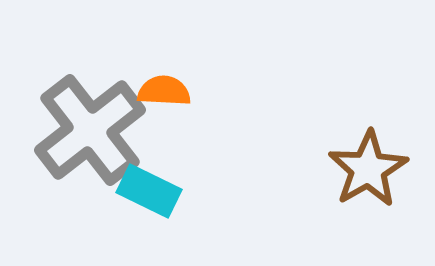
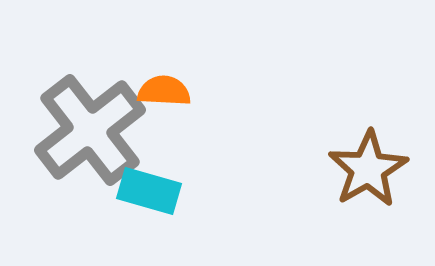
cyan rectangle: rotated 10 degrees counterclockwise
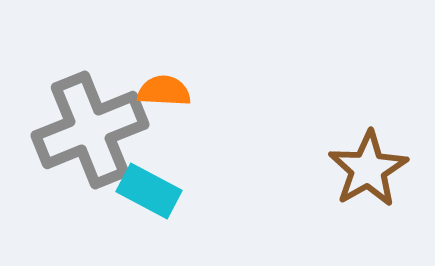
gray cross: rotated 16 degrees clockwise
cyan rectangle: rotated 12 degrees clockwise
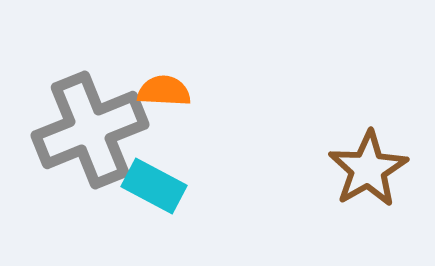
cyan rectangle: moved 5 px right, 5 px up
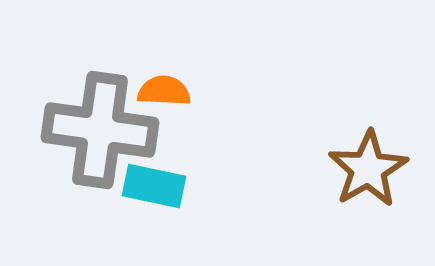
gray cross: moved 10 px right; rotated 30 degrees clockwise
cyan rectangle: rotated 16 degrees counterclockwise
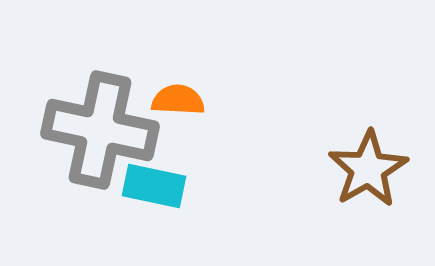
orange semicircle: moved 14 px right, 9 px down
gray cross: rotated 4 degrees clockwise
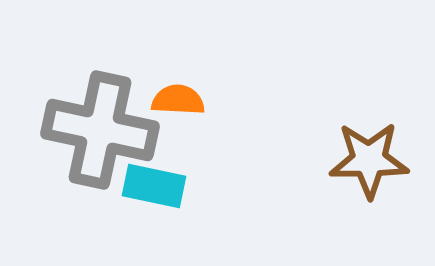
brown star: moved 1 px right, 9 px up; rotated 30 degrees clockwise
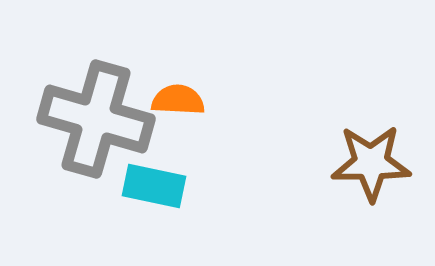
gray cross: moved 4 px left, 11 px up; rotated 4 degrees clockwise
brown star: moved 2 px right, 3 px down
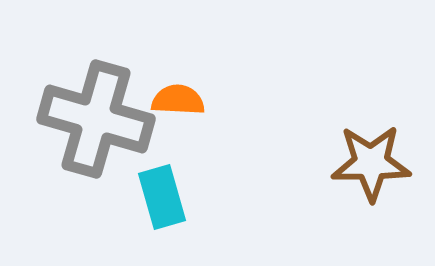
cyan rectangle: moved 8 px right, 11 px down; rotated 62 degrees clockwise
